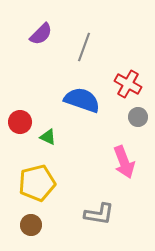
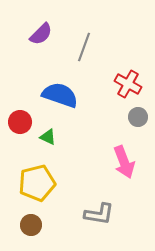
blue semicircle: moved 22 px left, 5 px up
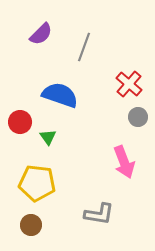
red cross: moved 1 px right; rotated 12 degrees clockwise
green triangle: rotated 30 degrees clockwise
yellow pentagon: rotated 21 degrees clockwise
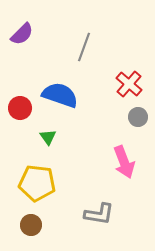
purple semicircle: moved 19 px left
red circle: moved 14 px up
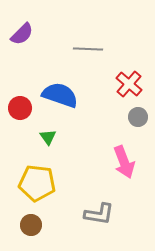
gray line: moved 4 px right, 2 px down; rotated 72 degrees clockwise
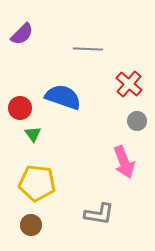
blue semicircle: moved 3 px right, 2 px down
gray circle: moved 1 px left, 4 px down
green triangle: moved 15 px left, 3 px up
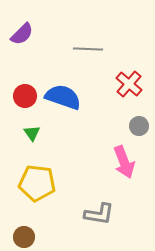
red circle: moved 5 px right, 12 px up
gray circle: moved 2 px right, 5 px down
green triangle: moved 1 px left, 1 px up
brown circle: moved 7 px left, 12 px down
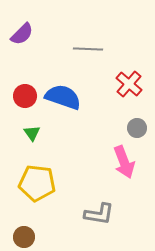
gray circle: moved 2 px left, 2 px down
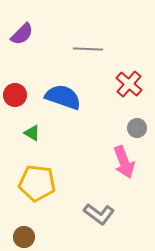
red circle: moved 10 px left, 1 px up
green triangle: rotated 24 degrees counterclockwise
gray L-shape: rotated 28 degrees clockwise
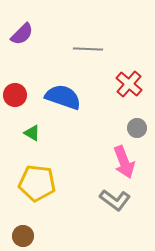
gray L-shape: moved 16 px right, 14 px up
brown circle: moved 1 px left, 1 px up
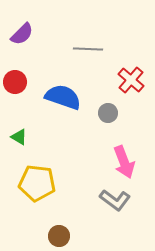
red cross: moved 2 px right, 4 px up
red circle: moved 13 px up
gray circle: moved 29 px left, 15 px up
green triangle: moved 13 px left, 4 px down
brown circle: moved 36 px right
